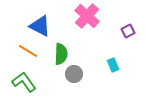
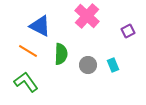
gray circle: moved 14 px right, 9 px up
green L-shape: moved 2 px right
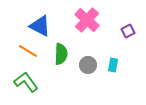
pink cross: moved 4 px down
cyan rectangle: rotated 32 degrees clockwise
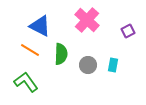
orange line: moved 2 px right, 1 px up
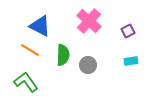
pink cross: moved 2 px right, 1 px down
green semicircle: moved 2 px right, 1 px down
cyan rectangle: moved 18 px right, 4 px up; rotated 72 degrees clockwise
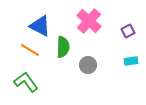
green semicircle: moved 8 px up
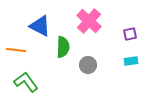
purple square: moved 2 px right, 3 px down; rotated 16 degrees clockwise
orange line: moved 14 px left; rotated 24 degrees counterclockwise
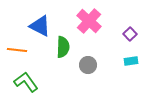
purple square: rotated 32 degrees counterclockwise
orange line: moved 1 px right
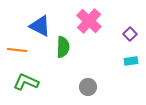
gray circle: moved 22 px down
green L-shape: rotated 30 degrees counterclockwise
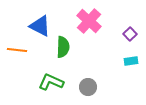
green L-shape: moved 25 px right
